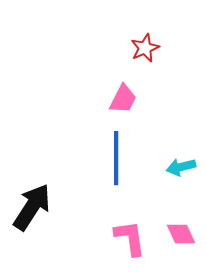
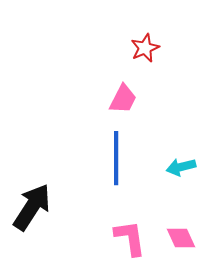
pink diamond: moved 4 px down
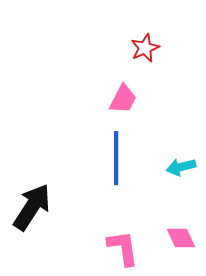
pink L-shape: moved 7 px left, 10 px down
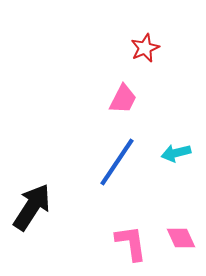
blue line: moved 1 px right, 4 px down; rotated 34 degrees clockwise
cyan arrow: moved 5 px left, 14 px up
pink L-shape: moved 8 px right, 5 px up
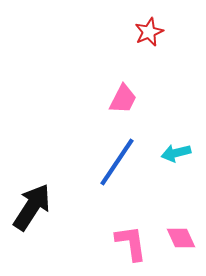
red star: moved 4 px right, 16 px up
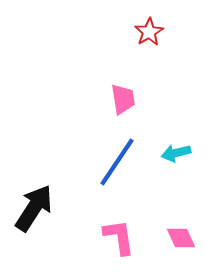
red star: rotated 8 degrees counterclockwise
pink trapezoid: rotated 36 degrees counterclockwise
black arrow: moved 2 px right, 1 px down
pink L-shape: moved 12 px left, 6 px up
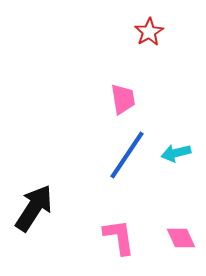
blue line: moved 10 px right, 7 px up
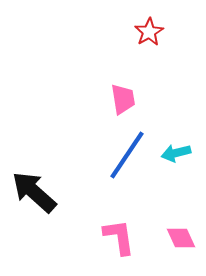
black arrow: moved 16 px up; rotated 81 degrees counterclockwise
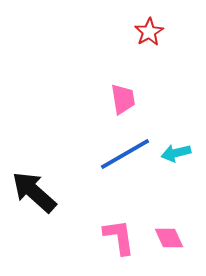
blue line: moved 2 px left, 1 px up; rotated 26 degrees clockwise
pink diamond: moved 12 px left
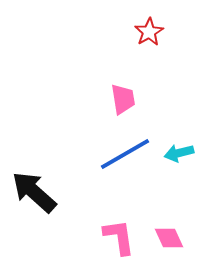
cyan arrow: moved 3 px right
